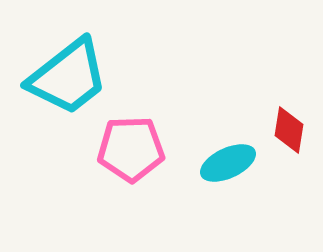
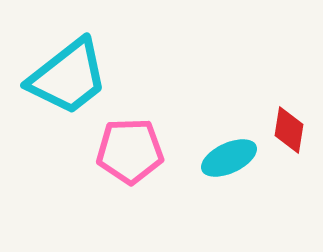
pink pentagon: moved 1 px left, 2 px down
cyan ellipse: moved 1 px right, 5 px up
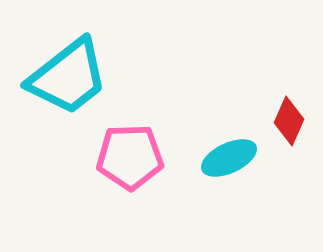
red diamond: moved 9 px up; rotated 15 degrees clockwise
pink pentagon: moved 6 px down
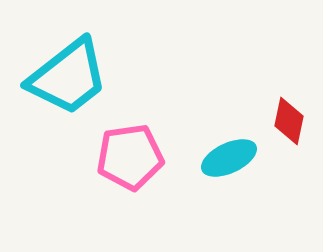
red diamond: rotated 12 degrees counterclockwise
pink pentagon: rotated 6 degrees counterclockwise
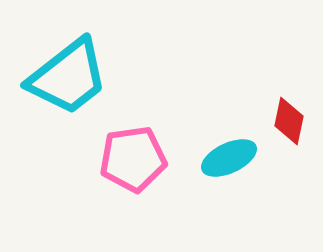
pink pentagon: moved 3 px right, 2 px down
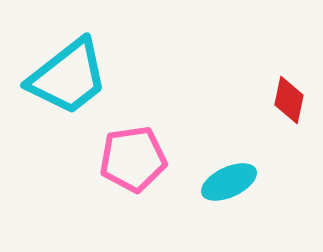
red diamond: moved 21 px up
cyan ellipse: moved 24 px down
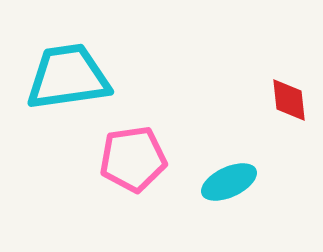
cyan trapezoid: rotated 150 degrees counterclockwise
red diamond: rotated 18 degrees counterclockwise
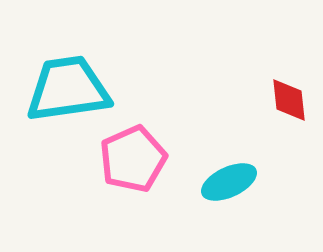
cyan trapezoid: moved 12 px down
pink pentagon: rotated 16 degrees counterclockwise
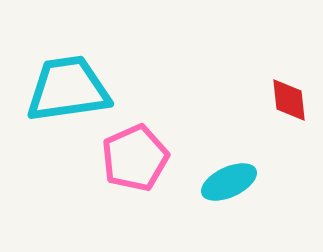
pink pentagon: moved 2 px right, 1 px up
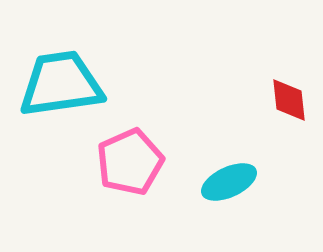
cyan trapezoid: moved 7 px left, 5 px up
pink pentagon: moved 5 px left, 4 px down
